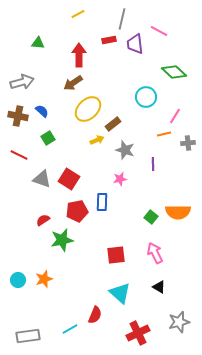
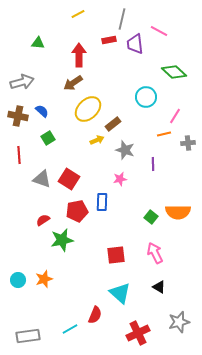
red line at (19, 155): rotated 60 degrees clockwise
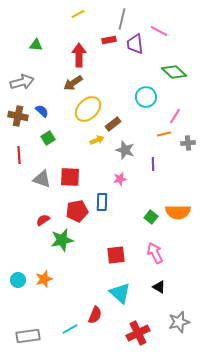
green triangle at (38, 43): moved 2 px left, 2 px down
red square at (69, 179): moved 1 px right, 2 px up; rotated 30 degrees counterclockwise
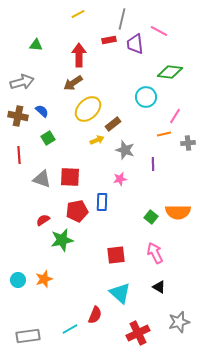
green diamond at (174, 72): moved 4 px left; rotated 35 degrees counterclockwise
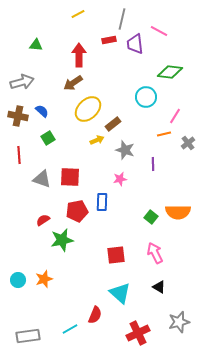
gray cross at (188, 143): rotated 32 degrees counterclockwise
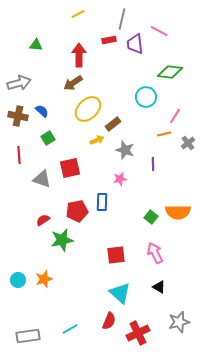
gray arrow at (22, 82): moved 3 px left, 1 px down
red square at (70, 177): moved 9 px up; rotated 15 degrees counterclockwise
red semicircle at (95, 315): moved 14 px right, 6 px down
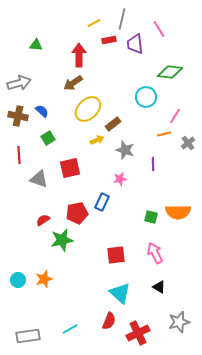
yellow line at (78, 14): moved 16 px right, 9 px down
pink line at (159, 31): moved 2 px up; rotated 30 degrees clockwise
gray triangle at (42, 179): moved 3 px left
blue rectangle at (102, 202): rotated 24 degrees clockwise
red pentagon at (77, 211): moved 2 px down
green square at (151, 217): rotated 24 degrees counterclockwise
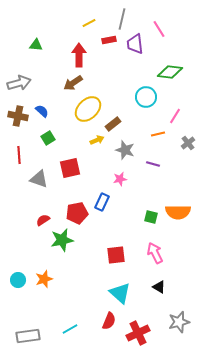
yellow line at (94, 23): moved 5 px left
orange line at (164, 134): moved 6 px left
purple line at (153, 164): rotated 72 degrees counterclockwise
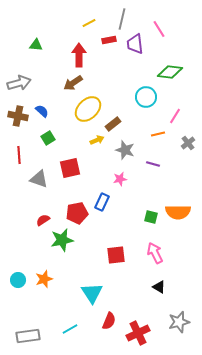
cyan triangle at (120, 293): moved 28 px left; rotated 15 degrees clockwise
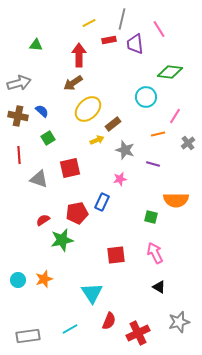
orange semicircle at (178, 212): moved 2 px left, 12 px up
